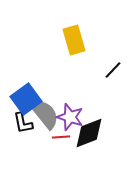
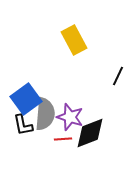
yellow rectangle: rotated 12 degrees counterclockwise
black line: moved 5 px right, 6 px down; rotated 18 degrees counterclockwise
gray semicircle: rotated 44 degrees clockwise
black L-shape: moved 2 px down
black diamond: moved 1 px right
red line: moved 2 px right, 2 px down
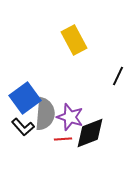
blue square: moved 1 px left, 1 px up
black L-shape: moved 2 px down; rotated 30 degrees counterclockwise
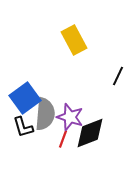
black L-shape: rotated 25 degrees clockwise
red line: rotated 66 degrees counterclockwise
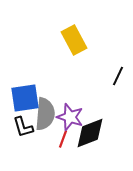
blue square: rotated 28 degrees clockwise
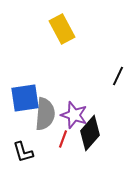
yellow rectangle: moved 12 px left, 11 px up
purple star: moved 4 px right, 2 px up
black L-shape: moved 25 px down
black diamond: rotated 28 degrees counterclockwise
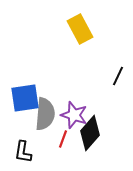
yellow rectangle: moved 18 px right
black L-shape: rotated 25 degrees clockwise
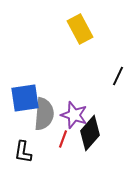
gray semicircle: moved 1 px left
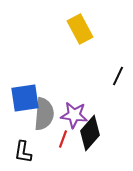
purple star: rotated 12 degrees counterclockwise
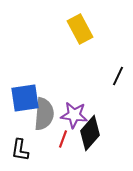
black L-shape: moved 3 px left, 2 px up
